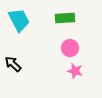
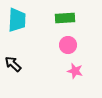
cyan trapezoid: moved 2 px left; rotated 30 degrees clockwise
pink circle: moved 2 px left, 3 px up
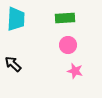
cyan trapezoid: moved 1 px left, 1 px up
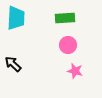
cyan trapezoid: moved 1 px up
